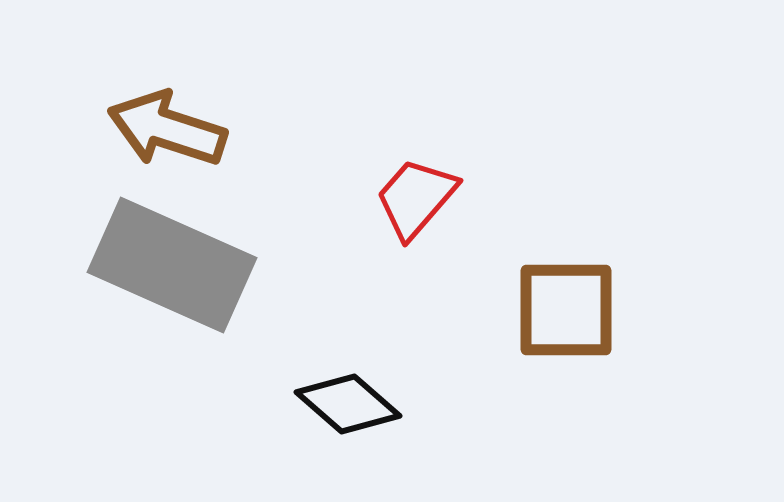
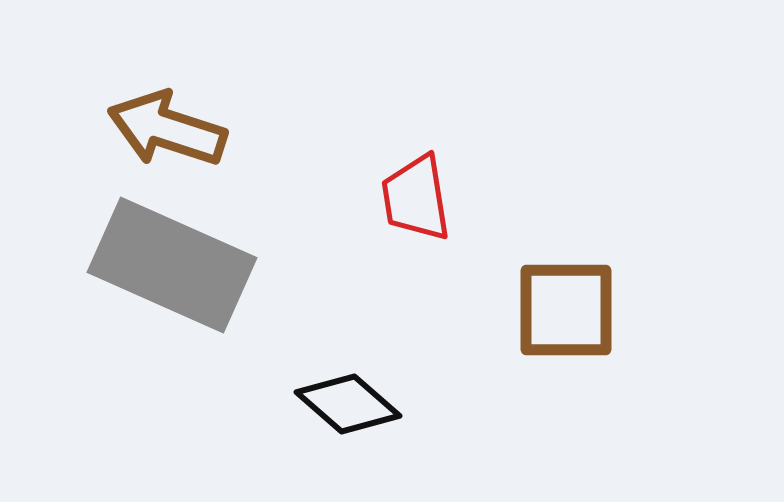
red trapezoid: rotated 50 degrees counterclockwise
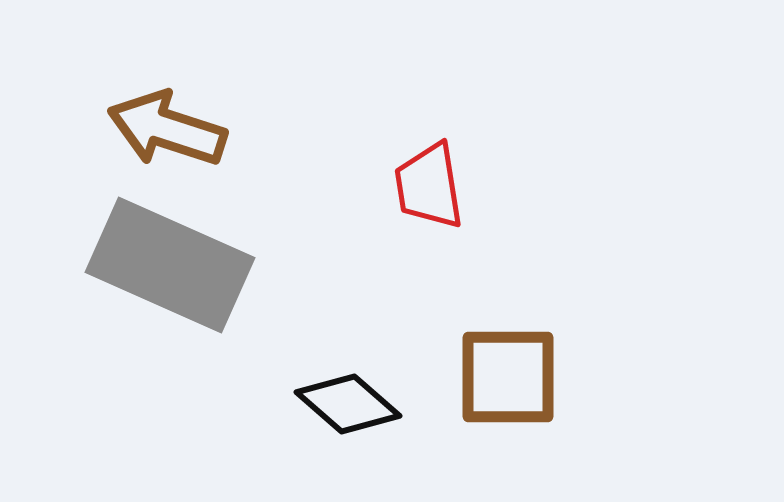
red trapezoid: moved 13 px right, 12 px up
gray rectangle: moved 2 px left
brown square: moved 58 px left, 67 px down
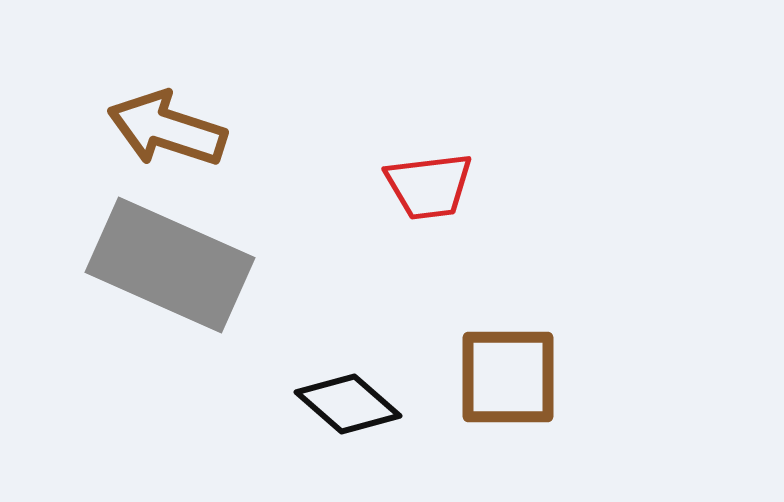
red trapezoid: rotated 88 degrees counterclockwise
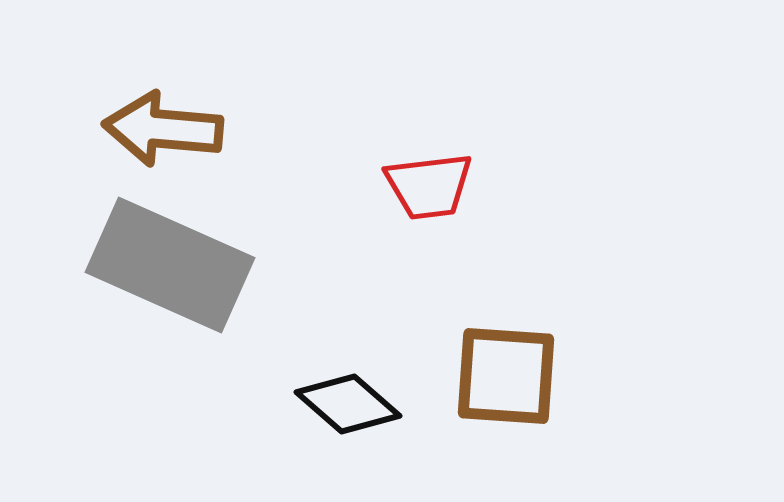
brown arrow: moved 4 px left; rotated 13 degrees counterclockwise
brown square: moved 2 px left, 1 px up; rotated 4 degrees clockwise
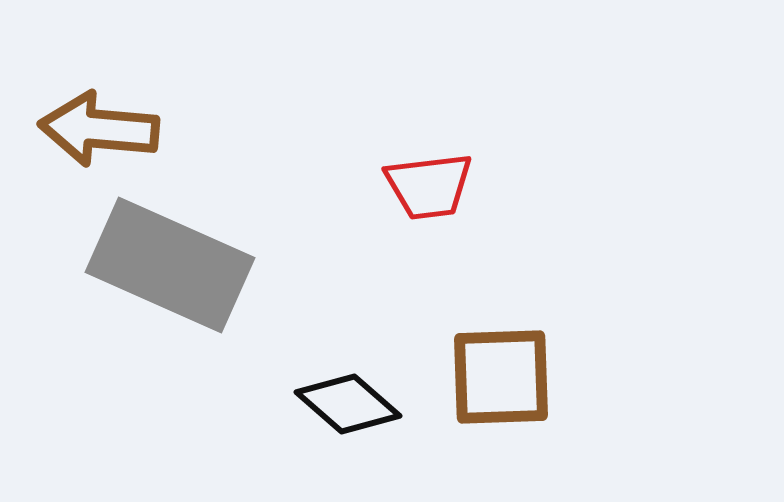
brown arrow: moved 64 px left
brown square: moved 5 px left, 1 px down; rotated 6 degrees counterclockwise
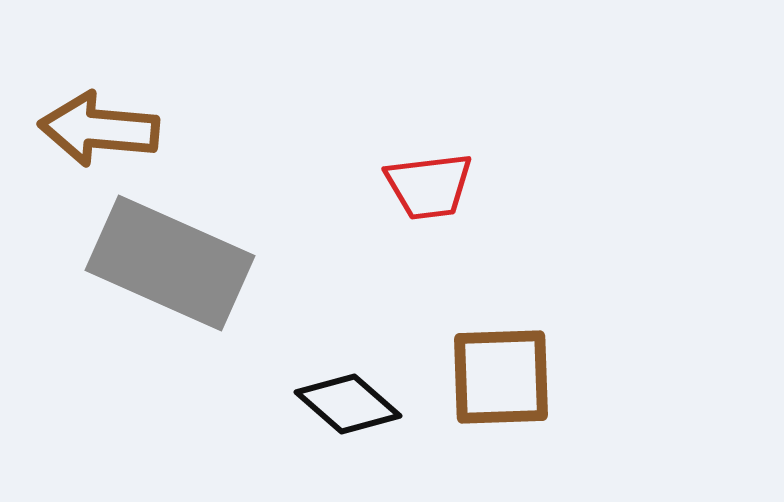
gray rectangle: moved 2 px up
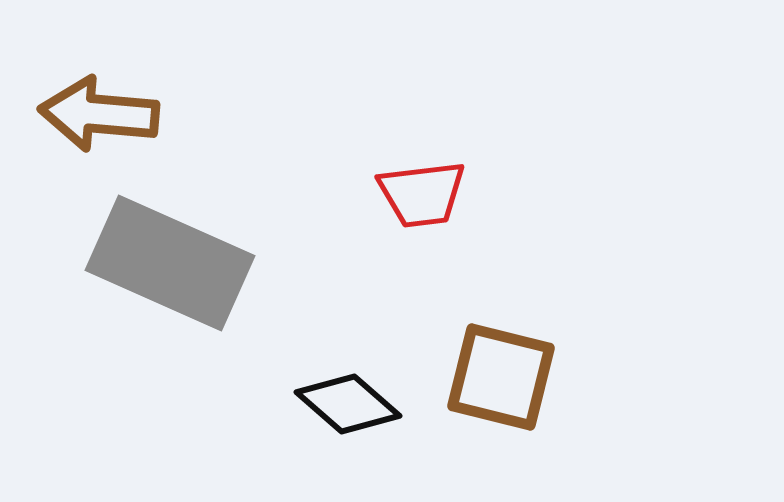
brown arrow: moved 15 px up
red trapezoid: moved 7 px left, 8 px down
brown square: rotated 16 degrees clockwise
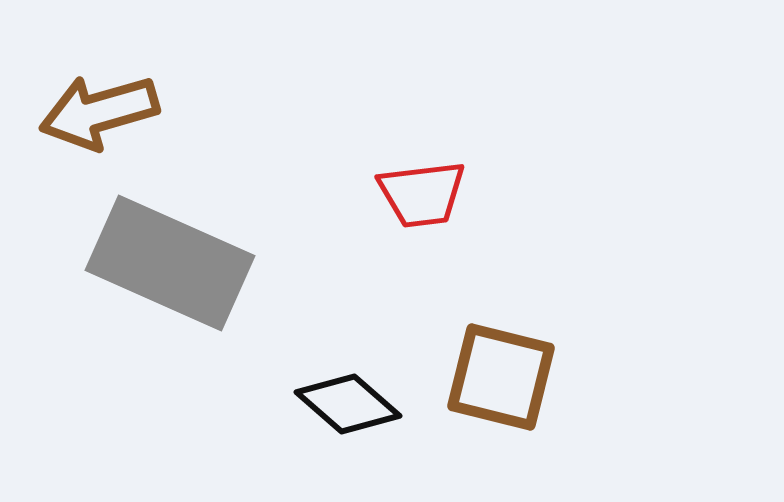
brown arrow: moved 2 px up; rotated 21 degrees counterclockwise
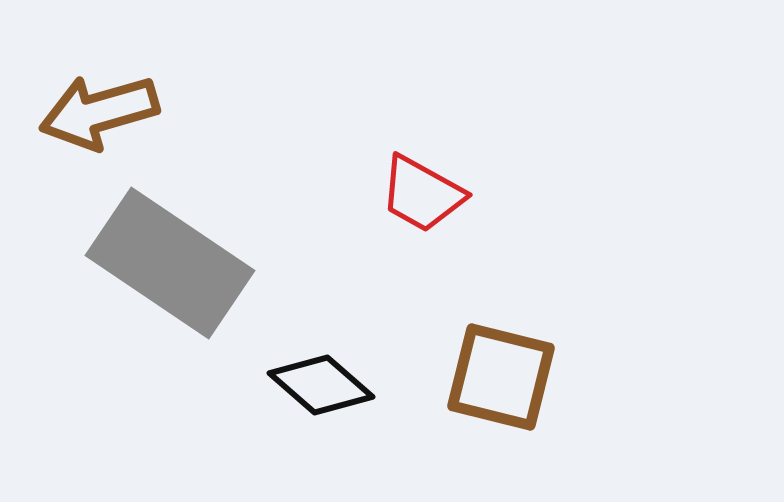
red trapezoid: rotated 36 degrees clockwise
gray rectangle: rotated 10 degrees clockwise
black diamond: moved 27 px left, 19 px up
